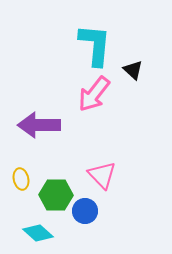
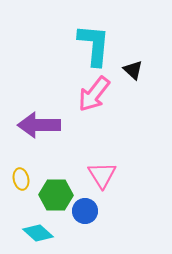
cyan L-shape: moved 1 px left
pink triangle: rotated 12 degrees clockwise
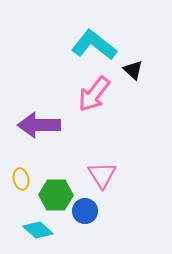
cyan L-shape: rotated 57 degrees counterclockwise
cyan diamond: moved 3 px up
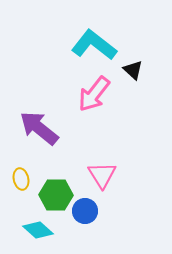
purple arrow: moved 3 px down; rotated 39 degrees clockwise
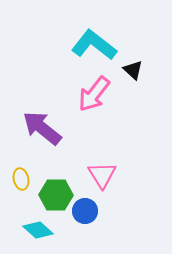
purple arrow: moved 3 px right
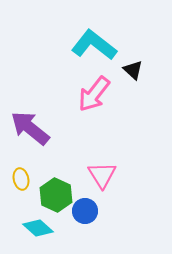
purple arrow: moved 12 px left
green hexagon: rotated 24 degrees clockwise
cyan diamond: moved 2 px up
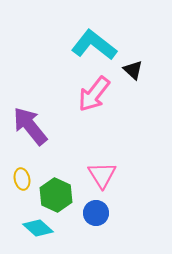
purple arrow: moved 2 px up; rotated 12 degrees clockwise
yellow ellipse: moved 1 px right
blue circle: moved 11 px right, 2 px down
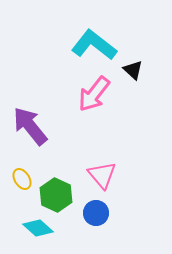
pink triangle: rotated 8 degrees counterclockwise
yellow ellipse: rotated 20 degrees counterclockwise
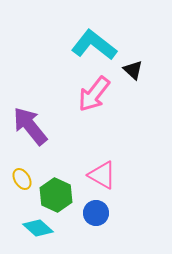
pink triangle: rotated 20 degrees counterclockwise
